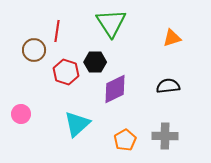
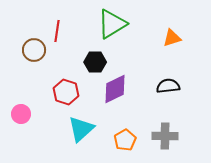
green triangle: moved 1 px right, 1 px down; rotated 32 degrees clockwise
red hexagon: moved 20 px down
cyan triangle: moved 4 px right, 5 px down
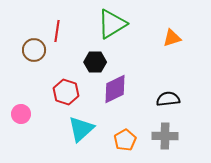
black semicircle: moved 13 px down
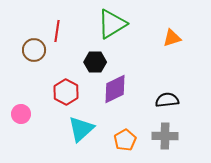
red hexagon: rotated 10 degrees clockwise
black semicircle: moved 1 px left, 1 px down
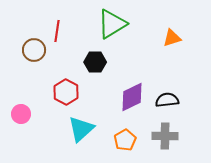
purple diamond: moved 17 px right, 8 px down
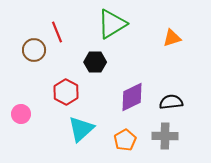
red line: moved 1 px down; rotated 30 degrees counterclockwise
black semicircle: moved 4 px right, 2 px down
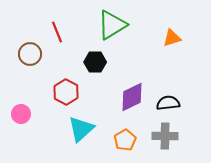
green triangle: moved 1 px down
brown circle: moved 4 px left, 4 px down
black semicircle: moved 3 px left, 1 px down
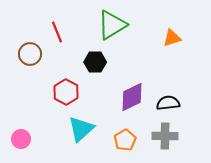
pink circle: moved 25 px down
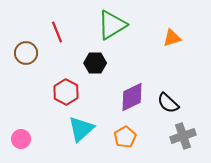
brown circle: moved 4 px left, 1 px up
black hexagon: moved 1 px down
black semicircle: rotated 130 degrees counterclockwise
gray cross: moved 18 px right; rotated 20 degrees counterclockwise
orange pentagon: moved 3 px up
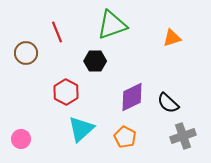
green triangle: rotated 12 degrees clockwise
black hexagon: moved 2 px up
orange pentagon: rotated 15 degrees counterclockwise
